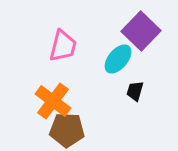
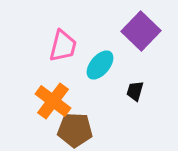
cyan ellipse: moved 18 px left, 6 px down
brown pentagon: moved 8 px right
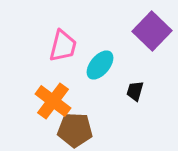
purple square: moved 11 px right
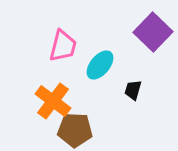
purple square: moved 1 px right, 1 px down
black trapezoid: moved 2 px left, 1 px up
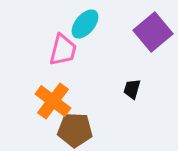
purple square: rotated 6 degrees clockwise
pink trapezoid: moved 4 px down
cyan ellipse: moved 15 px left, 41 px up
black trapezoid: moved 1 px left, 1 px up
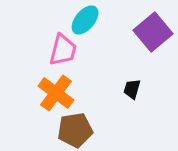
cyan ellipse: moved 4 px up
orange cross: moved 3 px right, 8 px up
brown pentagon: rotated 12 degrees counterclockwise
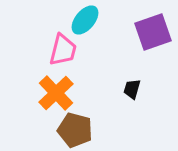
purple square: rotated 21 degrees clockwise
orange cross: rotated 9 degrees clockwise
brown pentagon: rotated 24 degrees clockwise
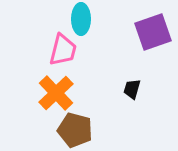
cyan ellipse: moved 4 px left, 1 px up; rotated 40 degrees counterclockwise
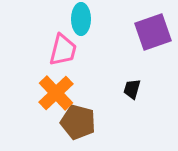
brown pentagon: moved 3 px right, 8 px up
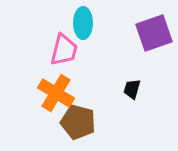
cyan ellipse: moved 2 px right, 4 px down
purple square: moved 1 px right, 1 px down
pink trapezoid: moved 1 px right
orange cross: rotated 15 degrees counterclockwise
